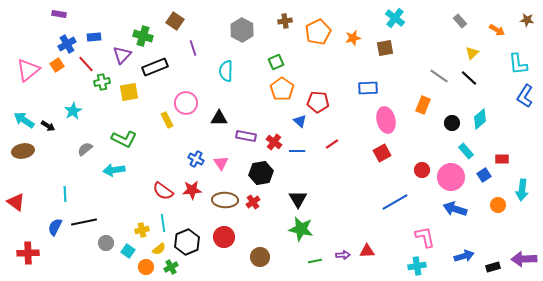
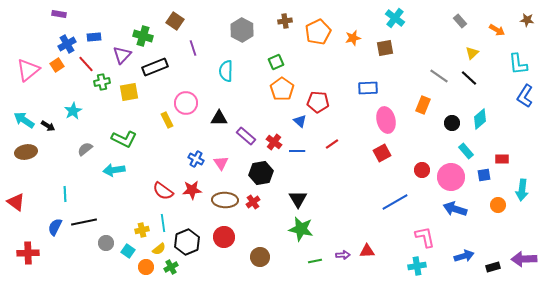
purple rectangle at (246, 136): rotated 30 degrees clockwise
brown ellipse at (23, 151): moved 3 px right, 1 px down
blue square at (484, 175): rotated 24 degrees clockwise
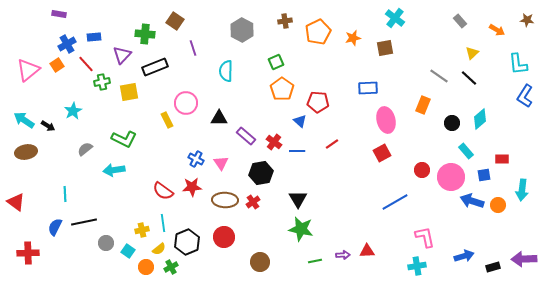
green cross at (143, 36): moved 2 px right, 2 px up; rotated 12 degrees counterclockwise
red star at (192, 190): moved 3 px up
blue arrow at (455, 209): moved 17 px right, 8 px up
brown circle at (260, 257): moved 5 px down
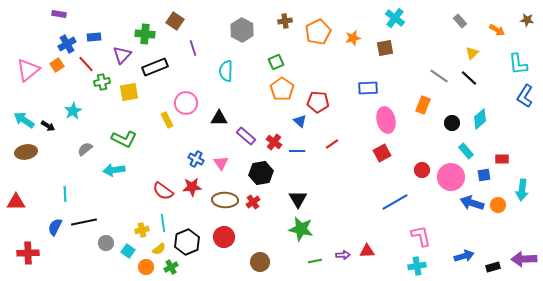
blue arrow at (472, 201): moved 2 px down
red triangle at (16, 202): rotated 36 degrees counterclockwise
pink L-shape at (425, 237): moved 4 px left, 1 px up
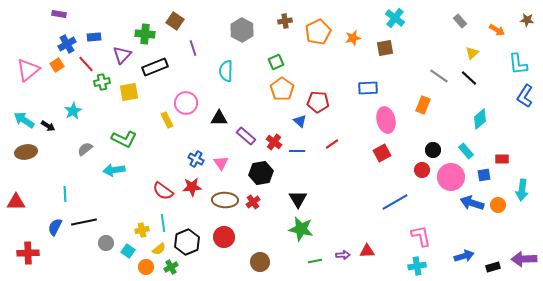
black circle at (452, 123): moved 19 px left, 27 px down
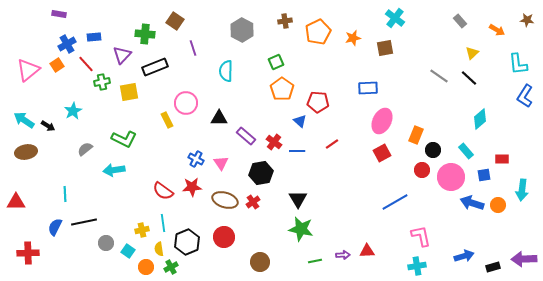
orange rectangle at (423, 105): moved 7 px left, 30 px down
pink ellipse at (386, 120): moved 4 px left, 1 px down; rotated 40 degrees clockwise
brown ellipse at (225, 200): rotated 15 degrees clockwise
yellow semicircle at (159, 249): rotated 120 degrees clockwise
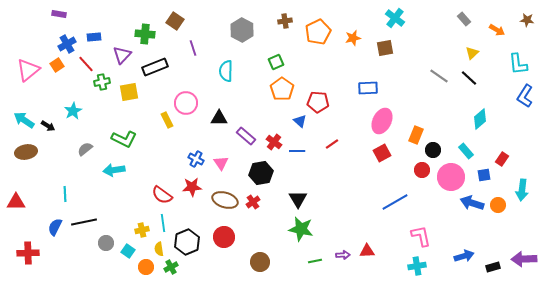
gray rectangle at (460, 21): moved 4 px right, 2 px up
red rectangle at (502, 159): rotated 56 degrees counterclockwise
red semicircle at (163, 191): moved 1 px left, 4 px down
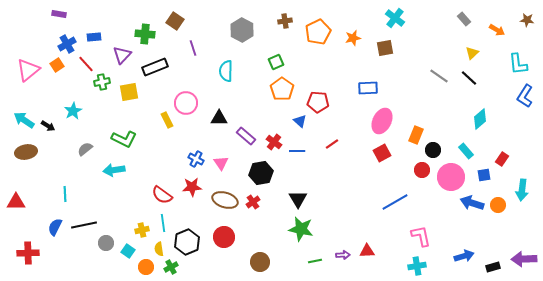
black line at (84, 222): moved 3 px down
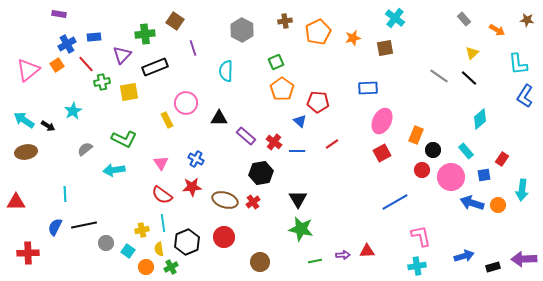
green cross at (145, 34): rotated 12 degrees counterclockwise
pink triangle at (221, 163): moved 60 px left
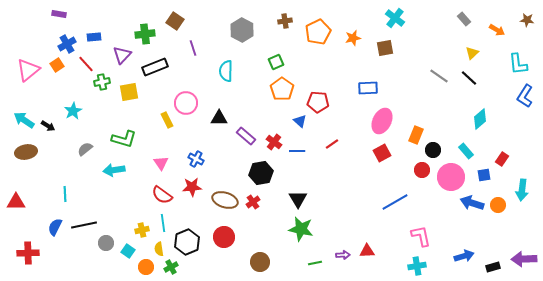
green L-shape at (124, 139): rotated 10 degrees counterclockwise
green line at (315, 261): moved 2 px down
